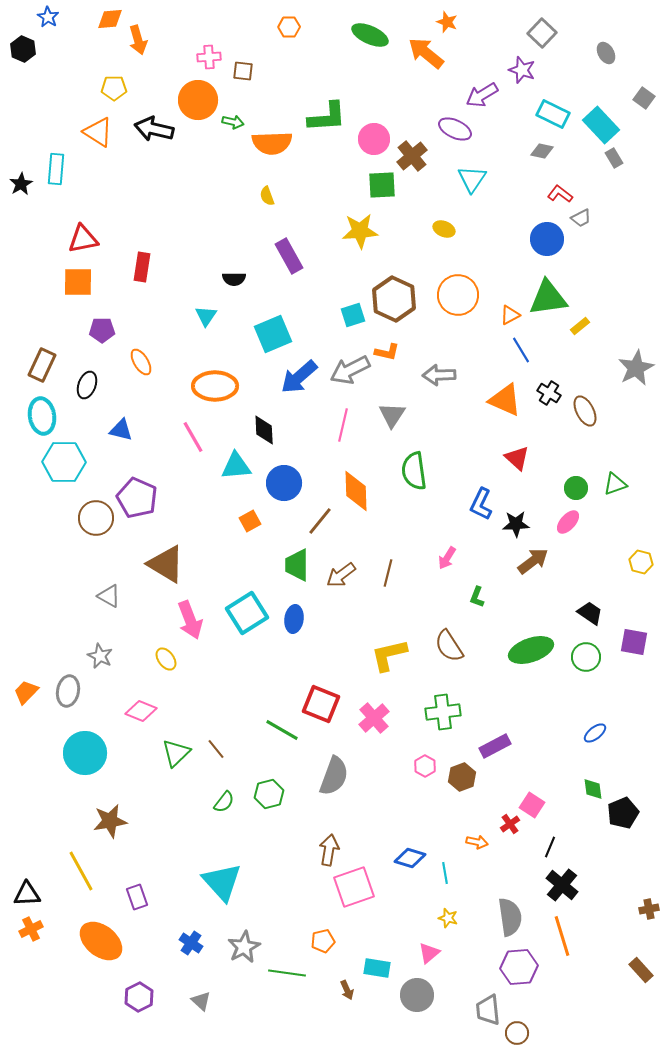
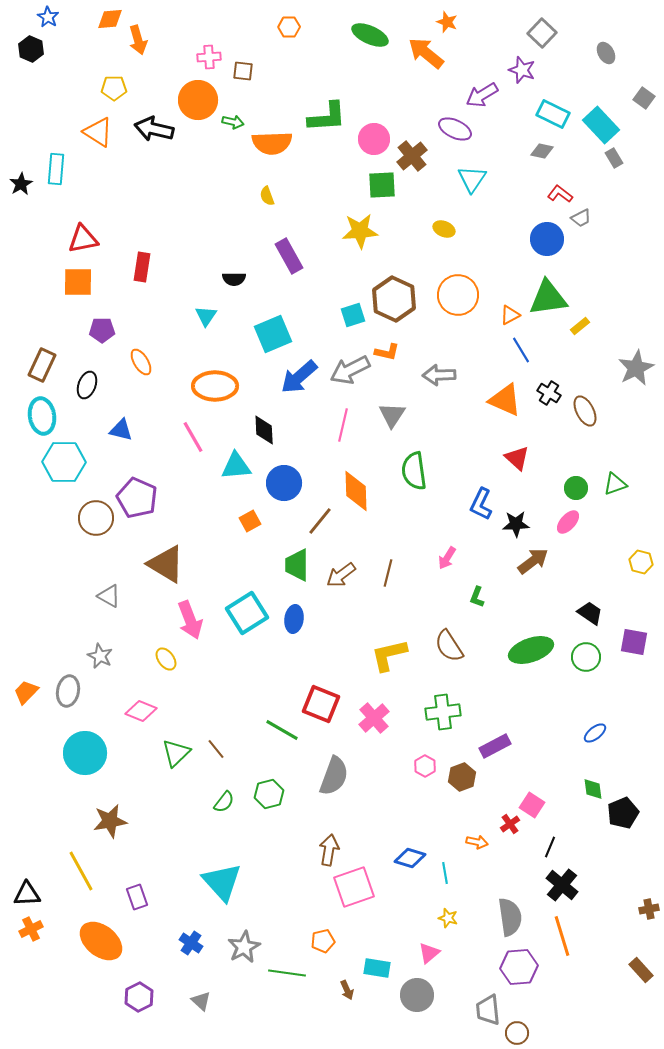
black hexagon at (23, 49): moved 8 px right
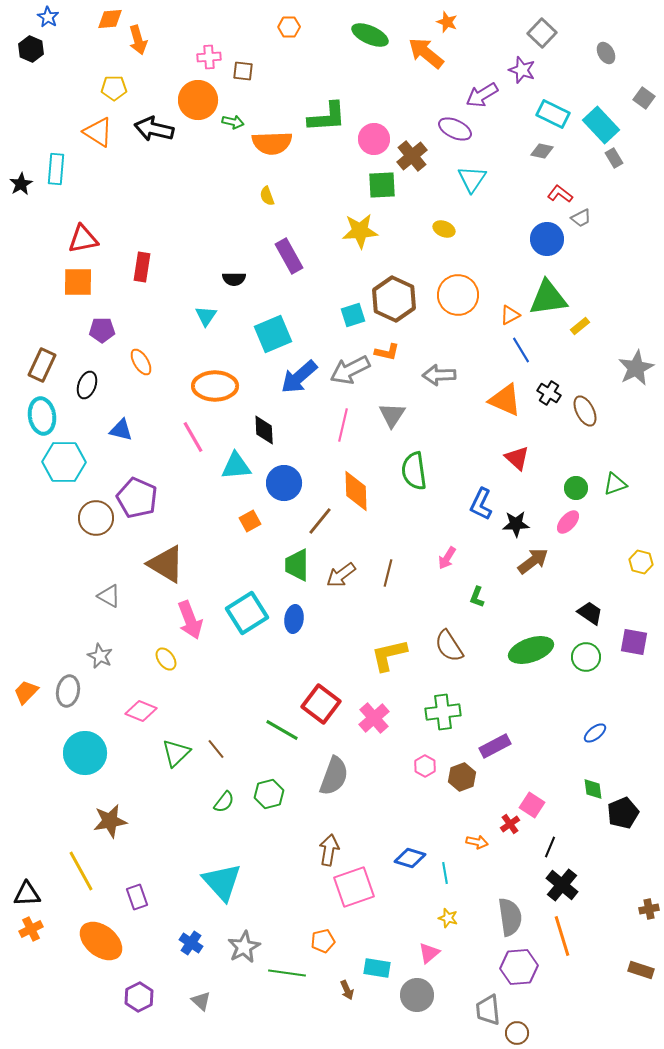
red square at (321, 704): rotated 15 degrees clockwise
brown rectangle at (641, 970): rotated 30 degrees counterclockwise
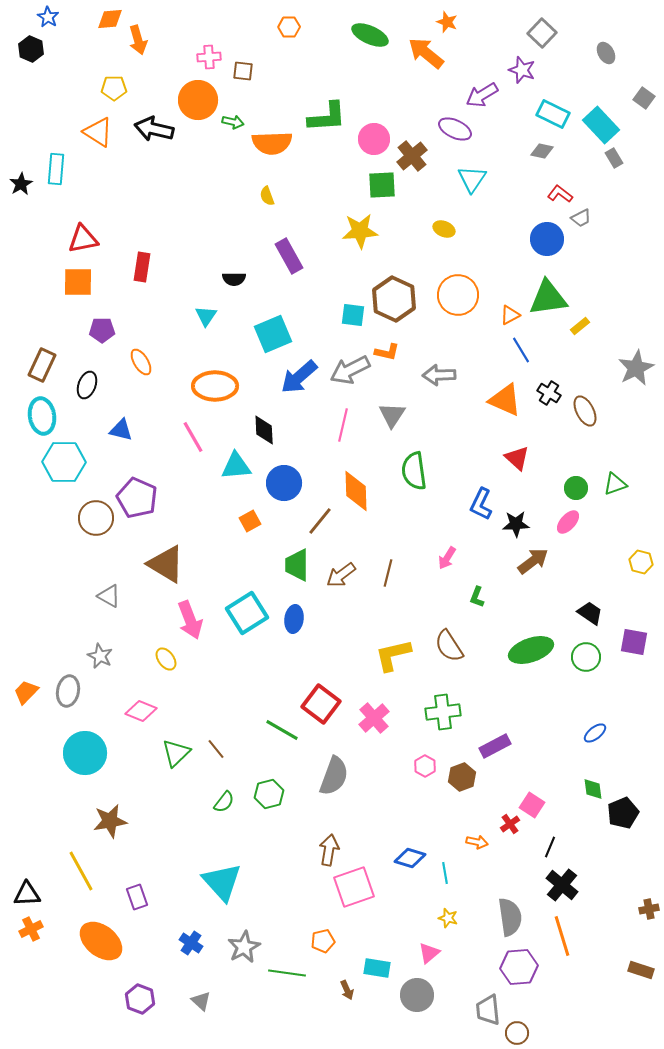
cyan square at (353, 315): rotated 25 degrees clockwise
yellow L-shape at (389, 655): moved 4 px right
purple hexagon at (139, 997): moved 1 px right, 2 px down; rotated 12 degrees counterclockwise
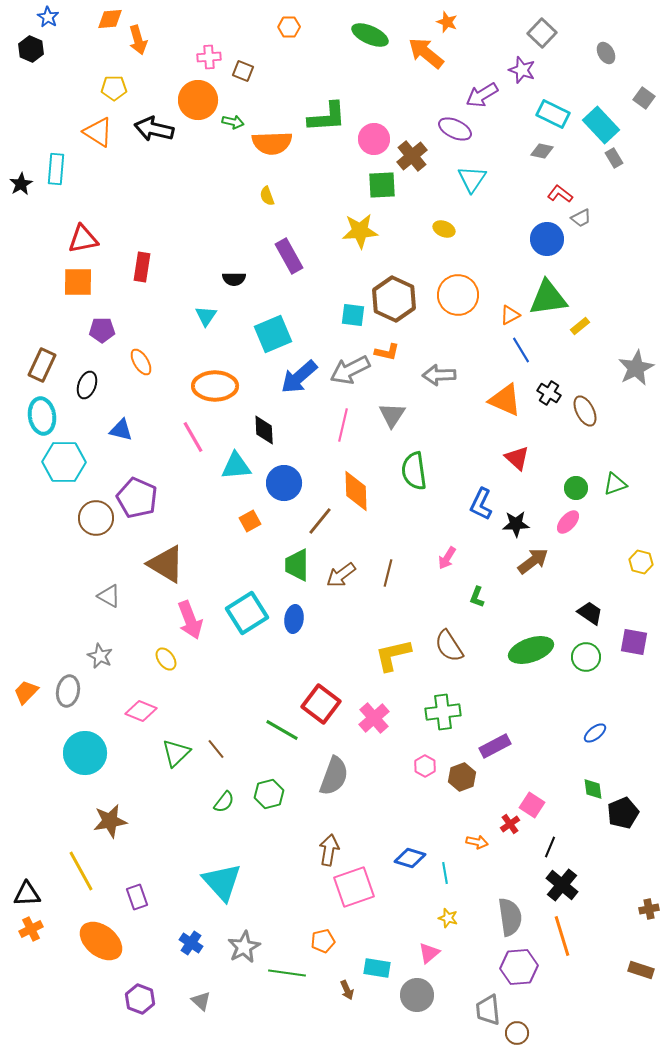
brown square at (243, 71): rotated 15 degrees clockwise
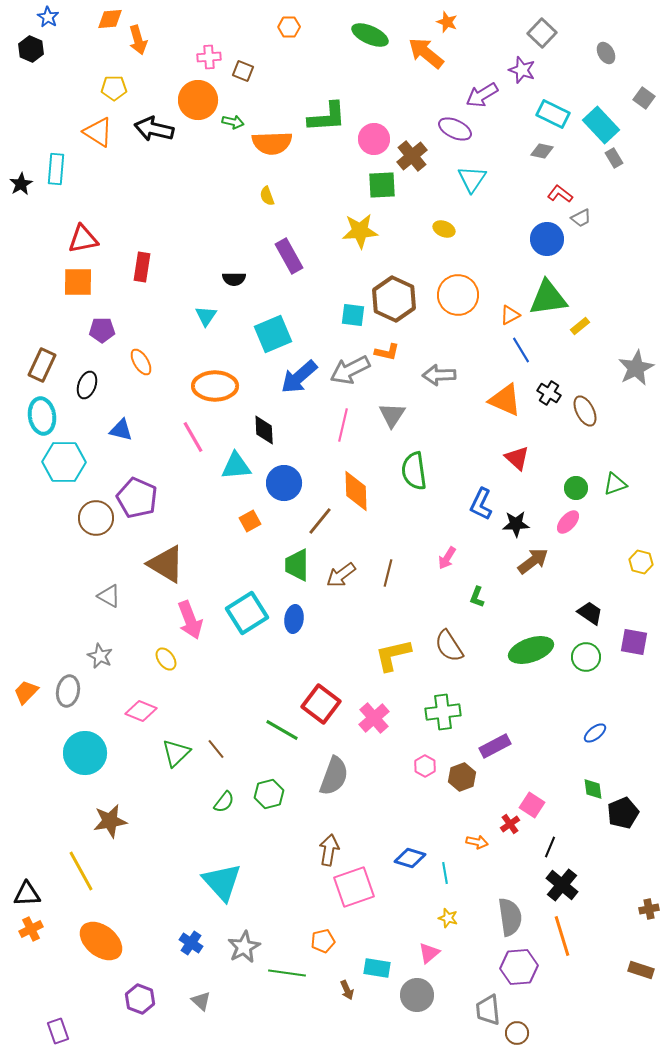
purple rectangle at (137, 897): moved 79 px left, 134 px down
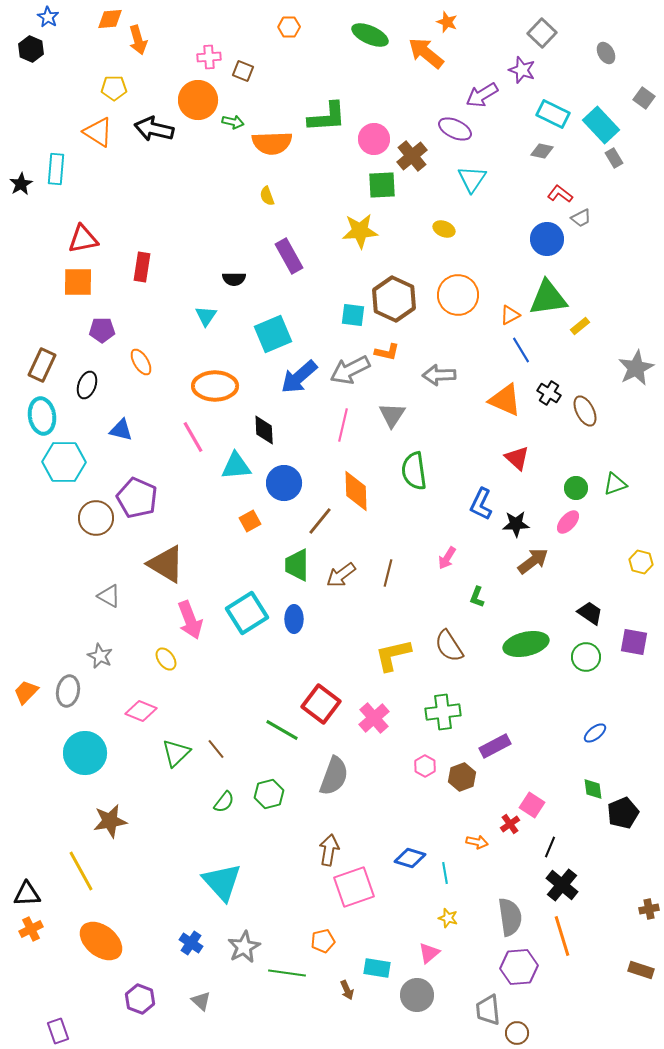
blue ellipse at (294, 619): rotated 8 degrees counterclockwise
green ellipse at (531, 650): moved 5 px left, 6 px up; rotated 6 degrees clockwise
